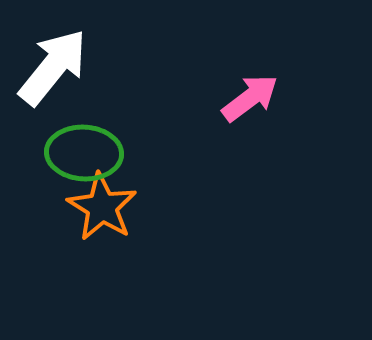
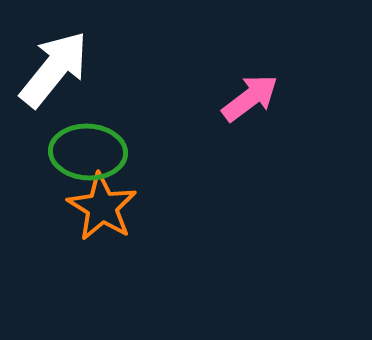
white arrow: moved 1 px right, 2 px down
green ellipse: moved 4 px right, 1 px up
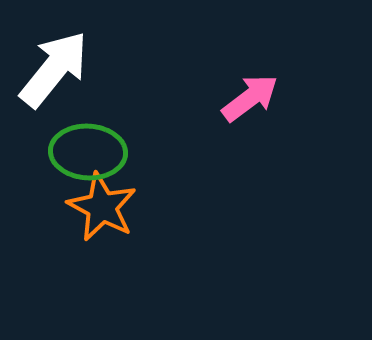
orange star: rotated 4 degrees counterclockwise
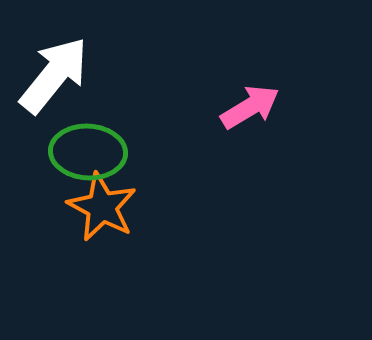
white arrow: moved 6 px down
pink arrow: moved 9 px down; rotated 6 degrees clockwise
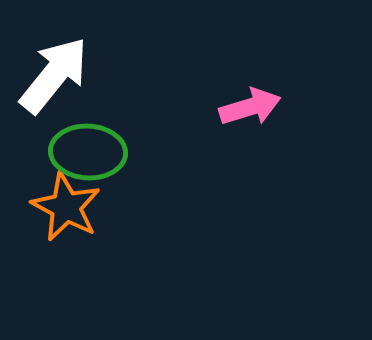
pink arrow: rotated 14 degrees clockwise
orange star: moved 36 px left
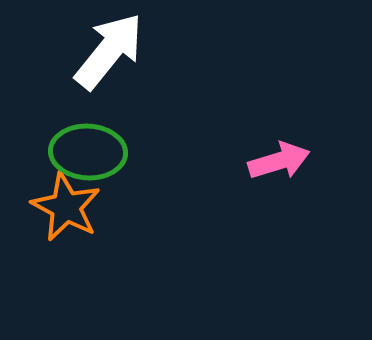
white arrow: moved 55 px right, 24 px up
pink arrow: moved 29 px right, 54 px down
